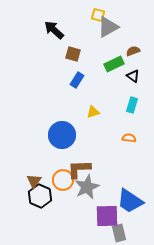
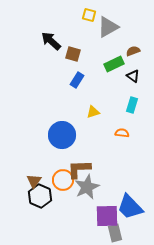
yellow square: moved 9 px left
black arrow: moved 3 px left, 11 px down
orange semicircle: moved 7 px left, 5 px up
blue trapezoid: moved 6 px down; rotated 12 degrees clockwise
gray rectangle: moved 4 px left
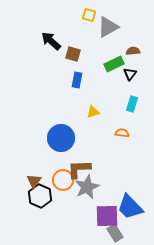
brown semicircle: rotated 16 degrees clockwise
black triangle: moved 3 px left, 2 px up; rotated 32 degrees clockwise
blue rectangle: rotated 21 degrees counterclockwise
cyan rectangle: moved 1 px up
blue circle: moved 1 px left, 3 px down
gray rectangle: rotated 18 degrees counterclockwise
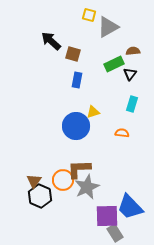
blue circle: moved 15 px right, 12 px up
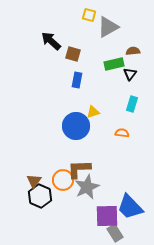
green rectangle: rotated 12 degrees clockwise
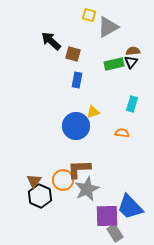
black triangle: moved 1 px right, 12 px up
gray star: moved 2 px down
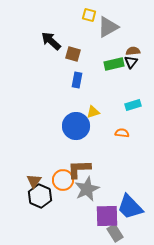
cyan rectangle: moved 1 px right, 1 px down; rotated 56 degrees clockwise
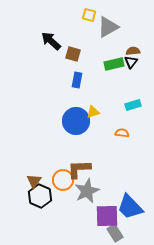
blue circle: moved 5 px up
gray star: moved 2 px down
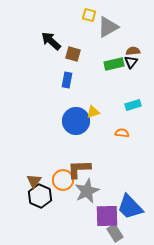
blue rectangle: moved 10 px left
